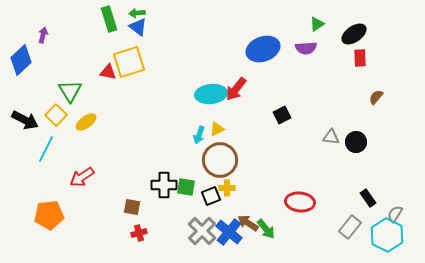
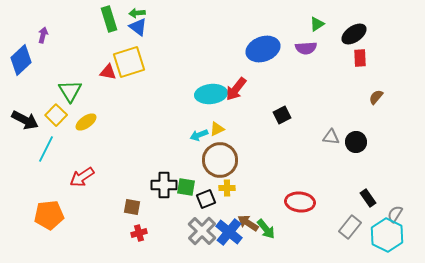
cyan arrow at (199, 135): rotated 48 degrees clockwise
black square at (211, 196): moved 5 px left, 3 px down
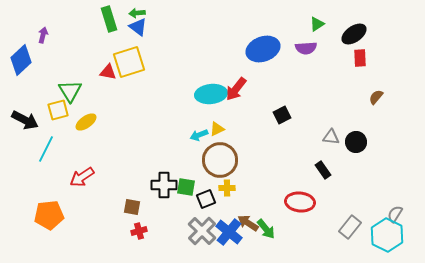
yellow square at (56, 115): moved 2 px right, 5 px up; rotated 30 degrees clockwise
black rectangle at (368, 198): moved 45 px left, 28 px up
red cross at (139, 233): moved 2 px up
